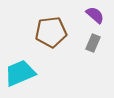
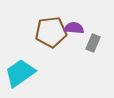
purple semicircle: moved 21 px left, 13 px down; rotated 36 degrees counterclockwise
cyan trapezoid: rotated 12 degrees counterclockwise
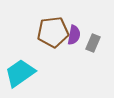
purple semicircle: moved 7 px down; rotated 96 degrees clockwise
brown pentagon: moved 2 px right
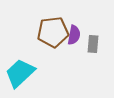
gray rectangle: moved 1 px down; rotated 18 degrees counterclockwise
cyan trapezoid: rotated 8 degrees counterclockwise
